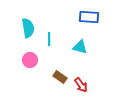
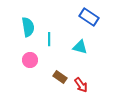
blue rectangle: rotated 30 degrees clockwise
cyan semicircle: moved 1 px up
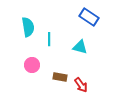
pink circle: moved 2 px right, 5 px down
brown rectangle: rotated 24 degrees counterclockwise
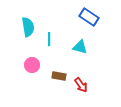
brown rectangle: moved 1 px left, 1 px up
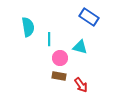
pink circle: moved 28 px right, 7 px up
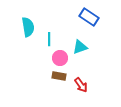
cyan triangle: rotated 35 degrees counterclockwise
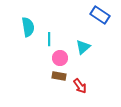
blue rectangle: moved 11 px right, 2 px up
cyan triangle: moved 3 px right; rotated 21 degrees counterclockwise
red arrow: moved 1 px left, 1 px down
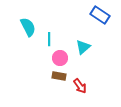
cyan semicircle: rotated 18 degrees counterclockwise
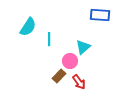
blue rectangle: rotated 30 degrees counterclockwise
cyan semicircle: rotated 60 degrees clockwise
pink circle: moved 10 px right, 3 px down
brown rectangle: rotated 56 degrees counterclockwise
red arrow: moved 1 px left, 4 px up
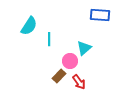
cyan semicircle: moved 1 px right, 1 px up
cyan triangle: moved 1 px right, 1 px down
